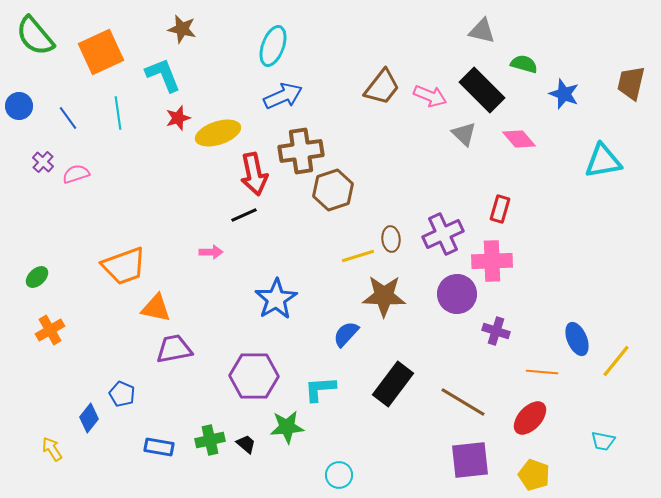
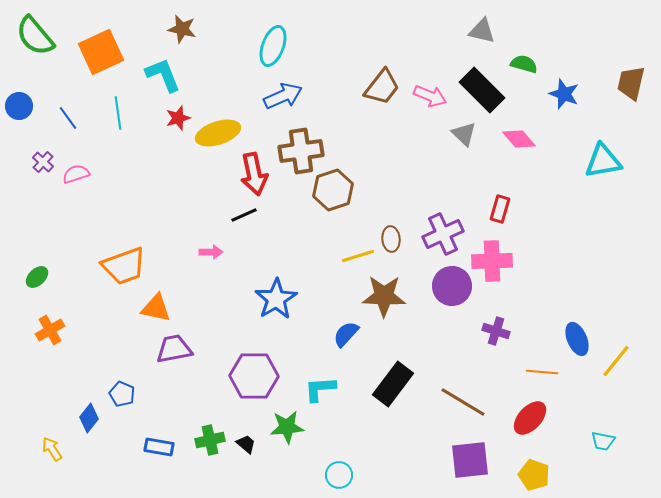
purple circle at (457, 294): moved 5 px left, 8 px up
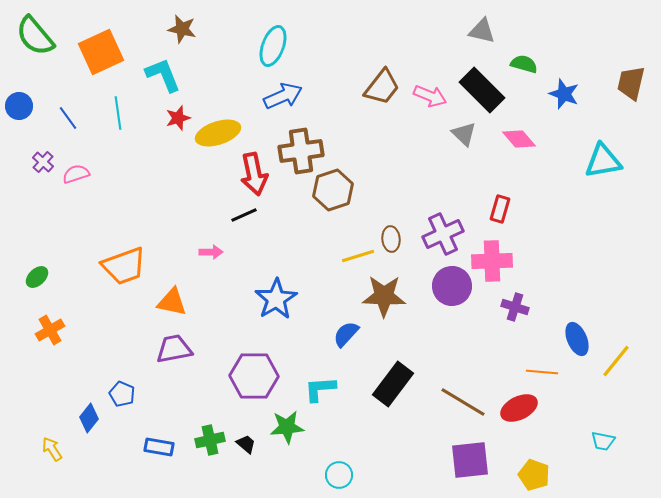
orange triangle at (156, 308): moved 16 px right, 6 px up
purple cross at (496, 331): moved 19 px right, 24 px up
red ellipse at (530, 418): moved 11 px left, 10 px up; rotated 21 degrees clockwise
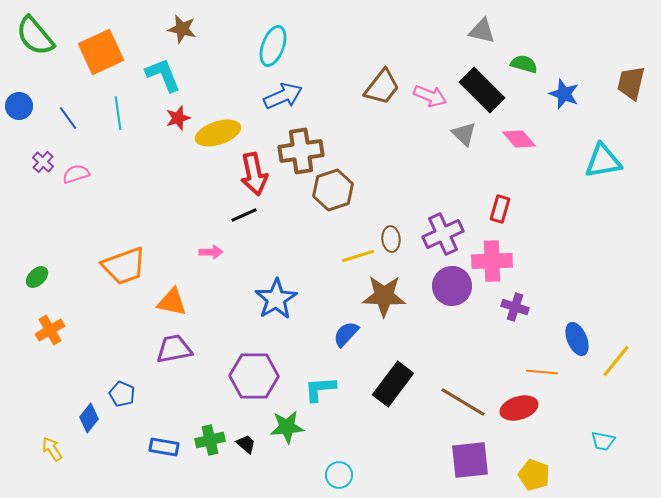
red ellipse at (519, 408): rotated 9 degrees clockwise
blue rectangle at (159, 447): moved 5 px right
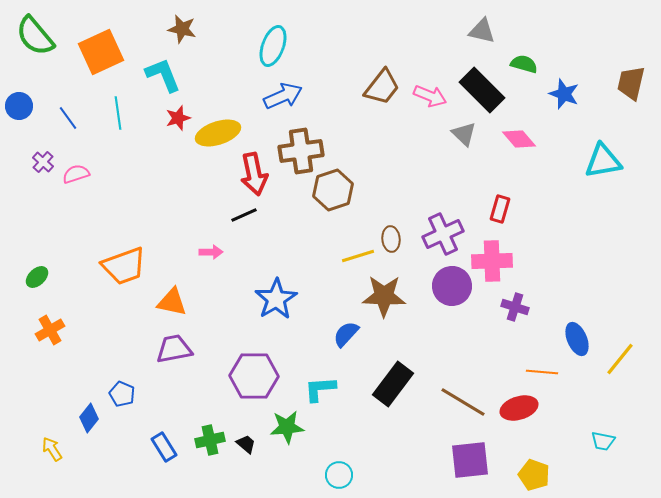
yellow line at (616, 361): moved 4 px right, 2 px up
blue rectangle at (164, 447): rotated 48 degrees clockwise
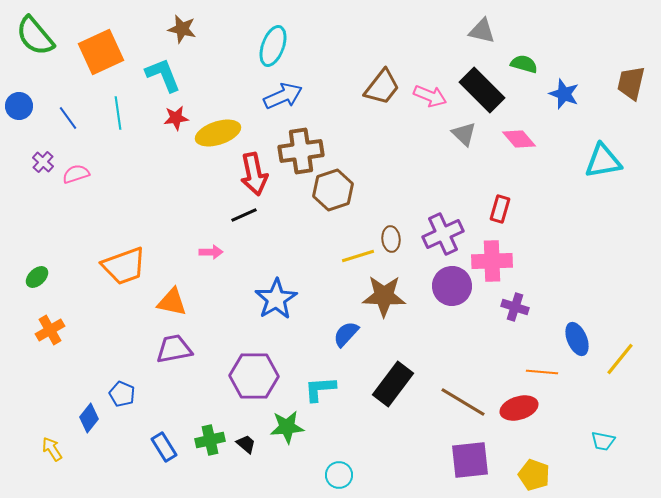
red star at (178, 118): moved 2 px left; rotated 10 degrees clockwise
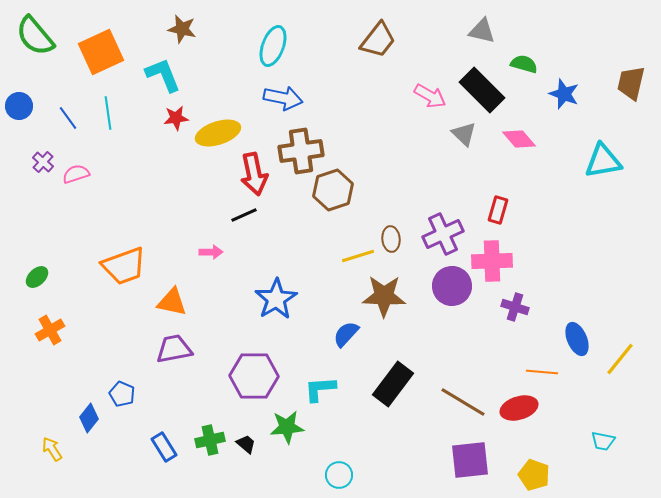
brown trapezoid at (382, 87): moved 4 px left, 47 px up
blue arrow at (283, 96): moved 2 px down; rotated 36 degrees clockwise
pink arrow at (430, 96): rotated 8 degrees clockwise
cyan line at (118, 113): moved 10 px left
red rectangle at (500, 209): moved 2 px left, 1 px down
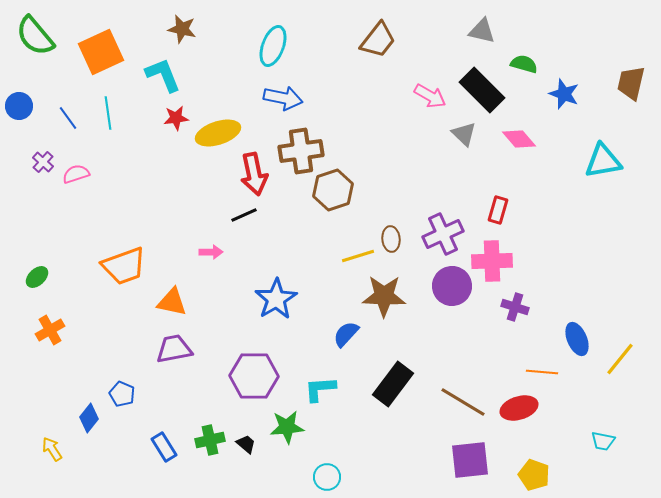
cyan circle at (339, 475): moved 12 px left, 2 px down
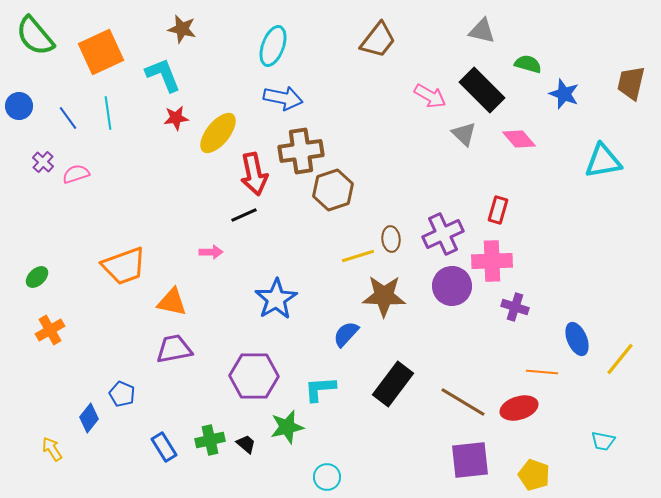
green semicircle at (524, 64): moved 4 px right
yellow ellipse at (218, 133): rotated 33 degrees counterclockwise
green star at (287, 427): rotated 8 degrees counterclockwise
